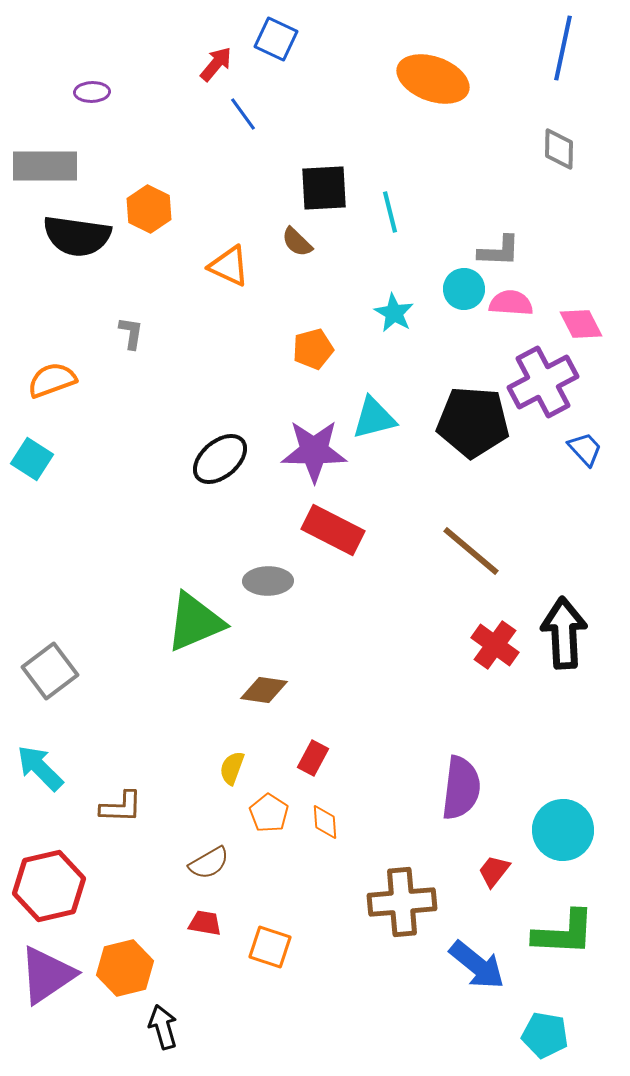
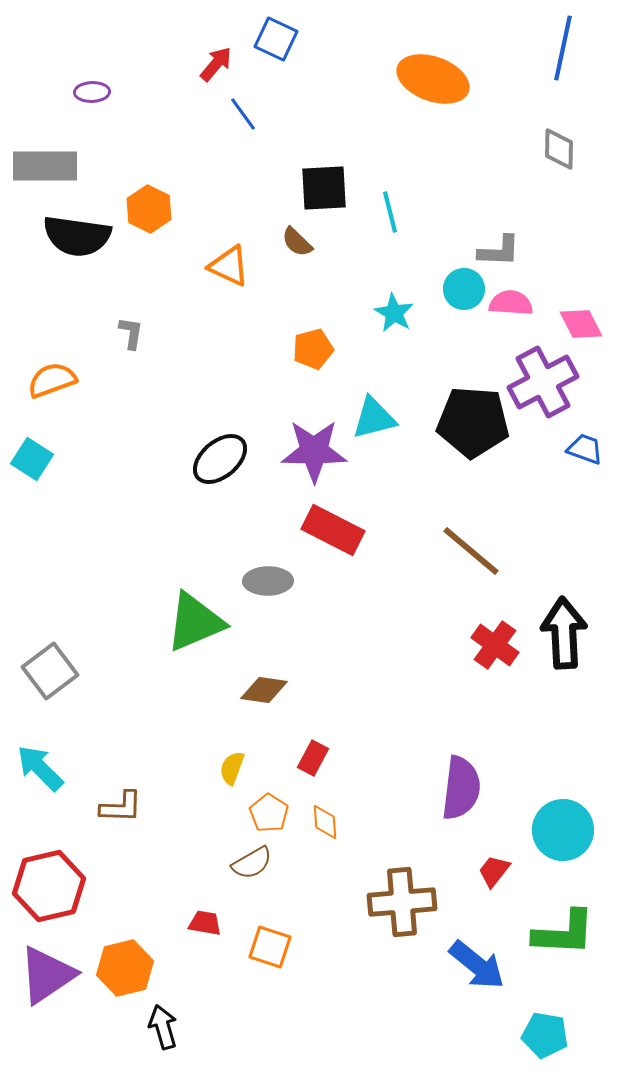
blue trapezoid at (585, 449): rotated 27 degrees counterclockwise
brown semicircle at (209, 863): moved 43 px right
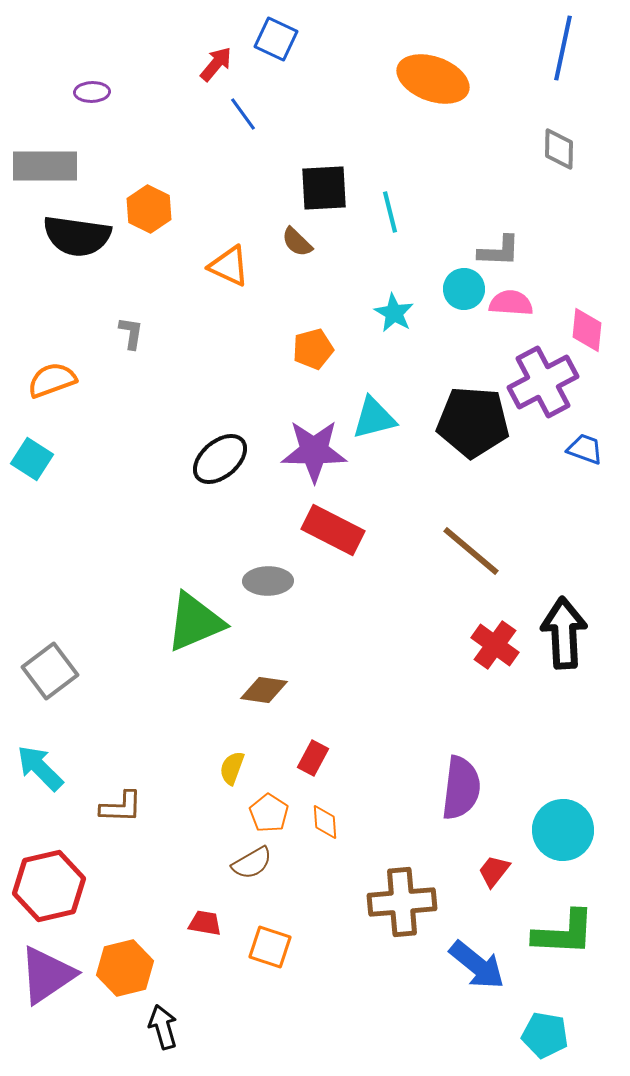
pink diamond at (581, 324): moved 6 px right, 6 px down; rotated 33 degrees clockwise
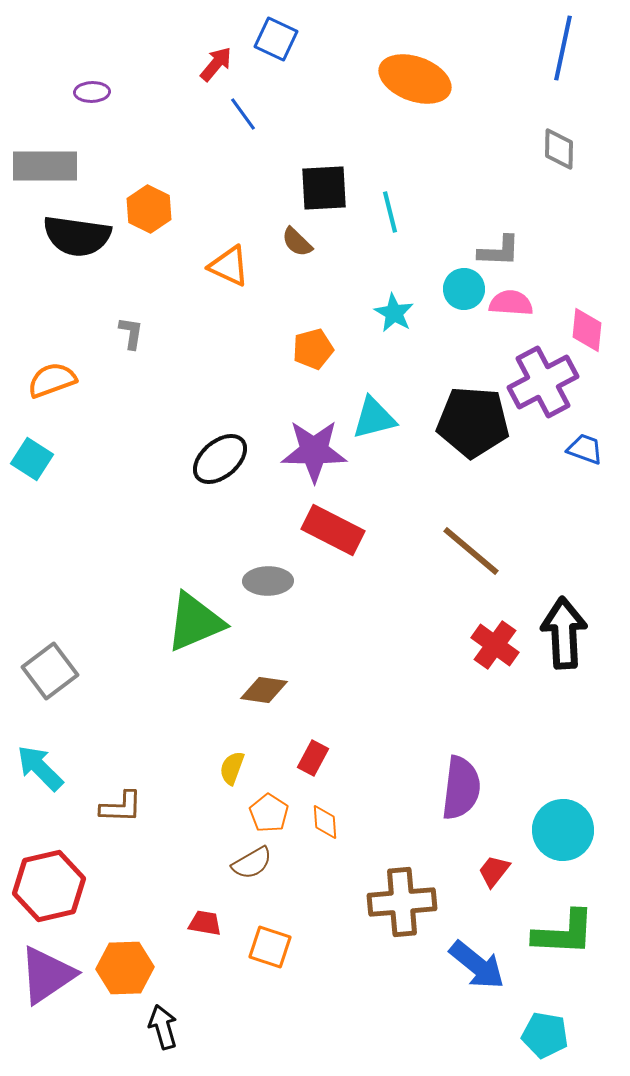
orange ellipse at (433, 79): moved 18 px left
orange hexagon at (125, 968): rotated 12 degrees clockwise
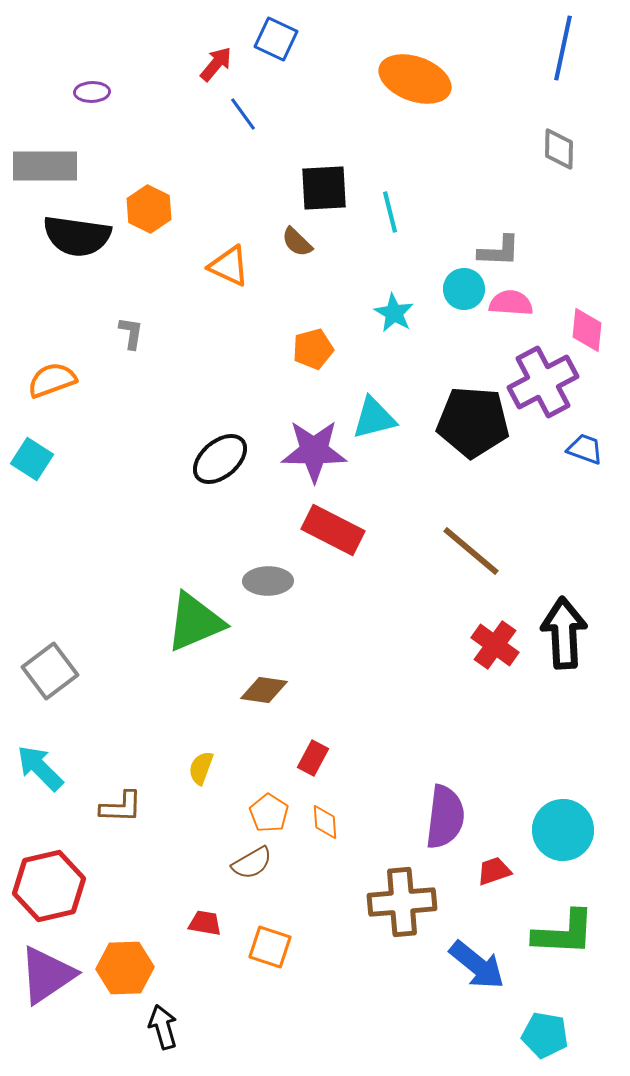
yellow semicircle at (232, 768): moved 31 px left
purple semicircle at (461, 788): moved 16 px left, 29 px down
red trapezoid at (494, 871): rotated 33 degrees clockwise
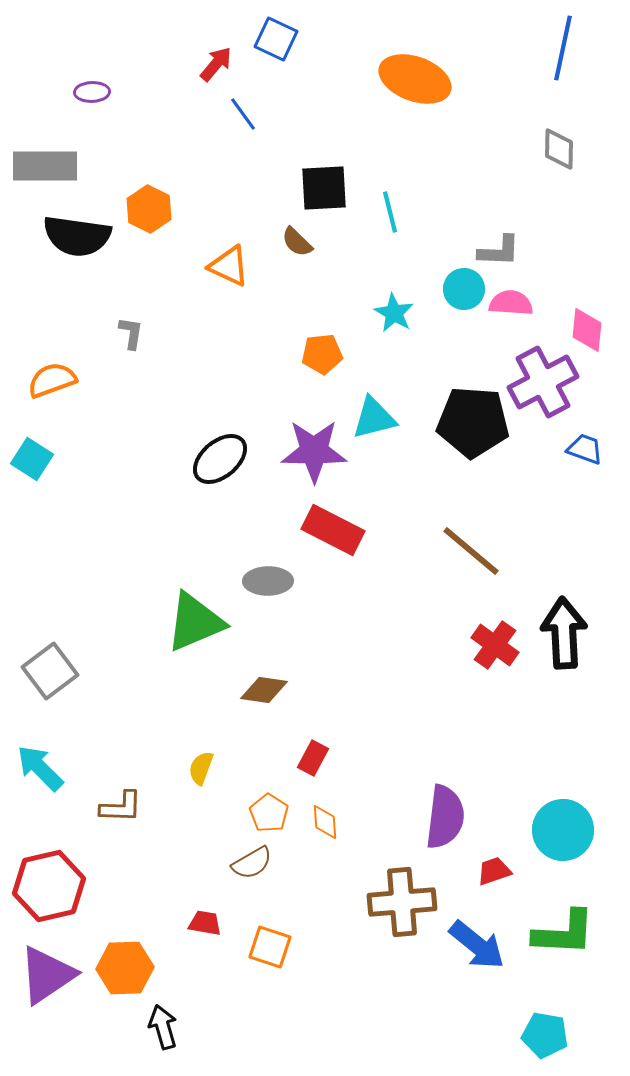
orange pentagon at (313, 349): moved 9 px right, 5 px down; rotated 9 degrees clockwise
blue arrow at (477, 965): moved 20 px up
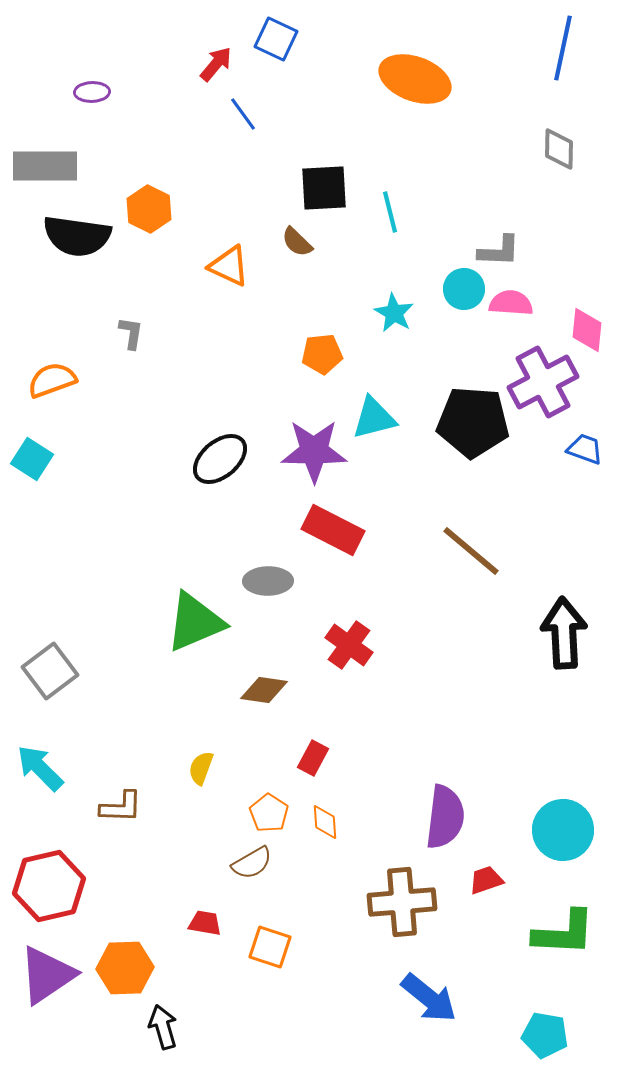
red cross at (495, 645): moved 146 px left
red trapezoid at (494, 871): moved 8 px left, 9 px down
blue arrow at (477, 945): moved 48 px left, 53 px down
